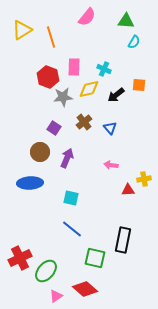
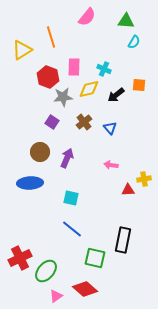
yellow triangle: moved 20 px down
purple square: moved 2 px left, 6 px up
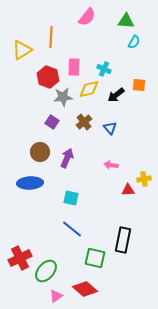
orange line: rotated 20 degrees clockwise
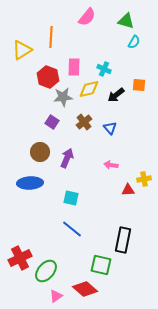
green triangle: rotated 12 degrees clockwise
green square: moved 6 px right, 7 px down
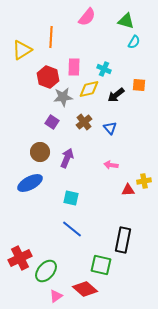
yellow cross: moved 2 px down
blue ellipse: rotated 25 degrees counterclockwise
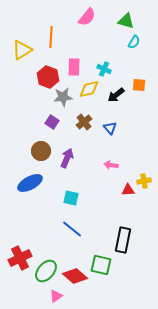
brown circle: moved 1 px right, 1 px up
red diamond: moved 10 px left, 13 px up
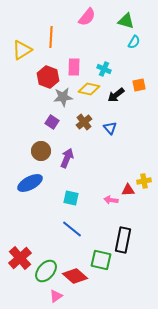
orange square: rotated 16 degrees counterclockwise
yellow diamond: rotated 25 degrees clockwise
pink arrow: moved 35 px down
red cross: rotated 15 degrees counterclockwise
green square: moved 5 px up
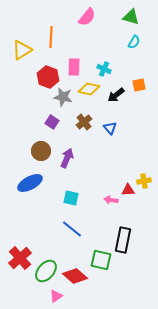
green triangle: moved 5 px right, 4 px up
gray star: rotated 18 degrees clockwise
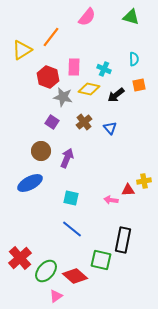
orange line: rotated 35 degrees clockwise
cyan semicircle: moved 17 px down; rotated 32 degrees counterclockwise
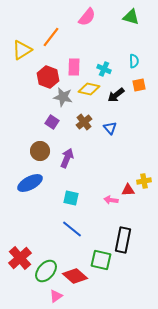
cyan semicircle: moved 2 px down
brown circle: moved 1 px left
